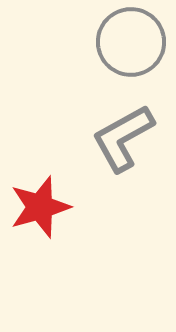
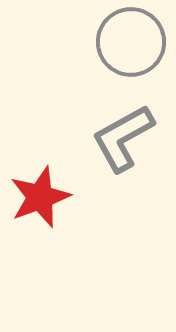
red star: moved 10 px up; rotated 4 degrees counterclockwise
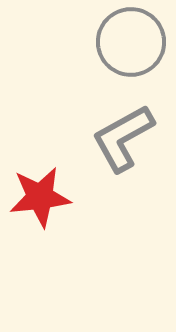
red star: rotated 14 degrees clockwise
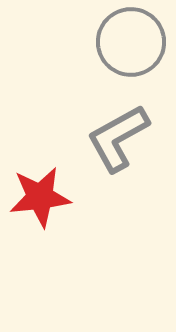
gray L-shape: moved 5 px left
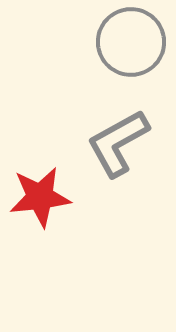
gray L-shape: moved 5 px down
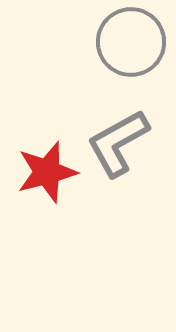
red star: moved 7 px right, 25 px up; rotated 8 degrees counterclockwise
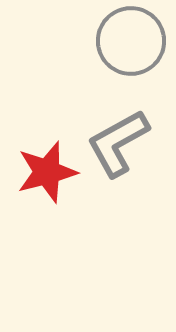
gray circle: moved 1 px up
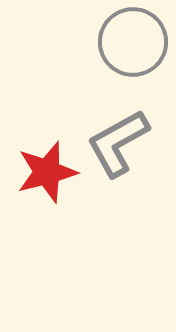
gray circle: moved 2 px right, 1 px down
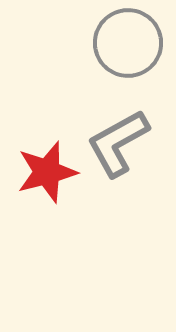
gray circle: moved 5 px left, 1 px down
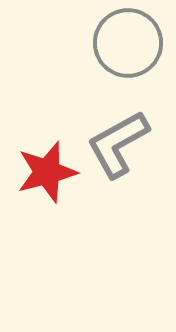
gray L-shape: moved 1 px down
